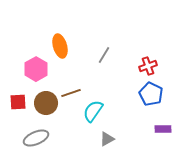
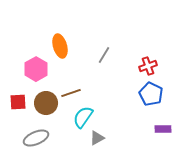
cyan semicircle: moved 10 px left, 6 px down
gray triangle: moved 10 px left, 1 px up
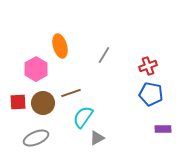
blue pentagon: rotated 15 degrees counterclockwise
brown circle: moved 3 px left
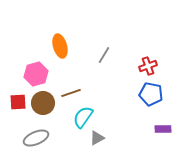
pink hexagon: moved 5 px down; rotated 15 degrees clockwise
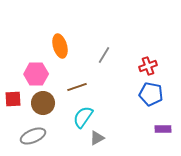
pink hexagon: rotated 15 degrees clockwise
brown line: moved 6 px right, 6 px up
red square: moved 5 px left, 3 px up
gray ellipse: moved 3 px left, 2 px up
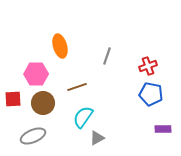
gray line: moved 3 px right, 1 px down; rotated 12 degrees counterclockwise
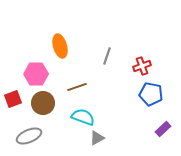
red cross: moved 6 px left
red square: rotated 18 degrees counterclockwise
cyan semicircle: rotated 75 degrees clockwise
purple rectangle: rotated 42 degrees counterclockwise
gray ellipse: moved 4 px left
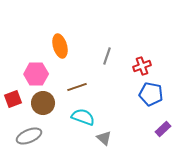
gray triangle: moved 7 px right; rotated 49 degrees counterclockwise
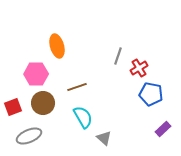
orange ellipse: moved 3 px left
gray line: moved 11 px right
red cross: moved 3 px left, 2 px down; rotated 12 degrees counterclockwise
red square: moved 8 px down
cyan semicircle: rotated 40 degrees clockwise
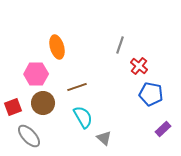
orange ellipse: moved 1 px down
gray line: moved 2 px right, 11 px up
red cross: moved 2 px up; rotated 18 degrees counterclockwise
gray ellipse: rotated 70 degrees clockwise
